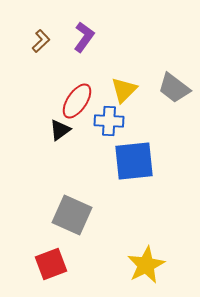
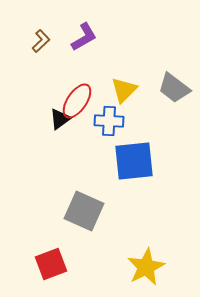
purple L-shape: rotated 24 degrees clockwise
black triangle: moved 11 px up
gray square: moved 12 px right, 4 px up
yellow star: moved 2 px down
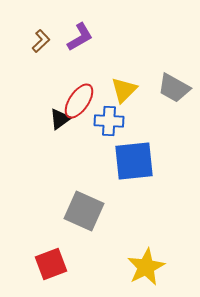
purple L-shape: moved 4 px left
gray trapezoid: rotated 8 degrees counterclockwise
red ellipse: moved 2 px right
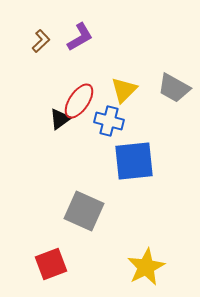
blue cross: rotated 12 degrees clockwise
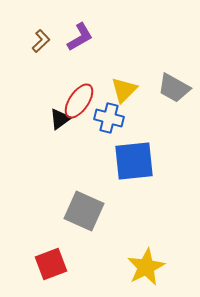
blue cross: moved 3 px up
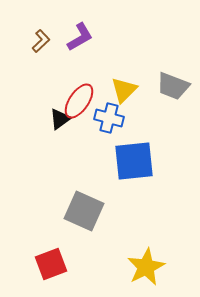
gray trapezoid: moved 1 px left, 2 px up; rotated 8 degrees counterclockwise
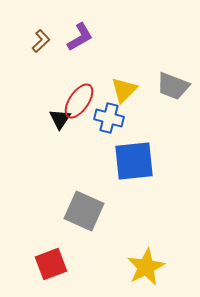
black triangle: rotated 20 degrees counterclockwise
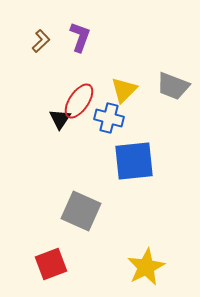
purple L-shape: rotated 40 degrees counterclockwise
gray square: moved 3 px left
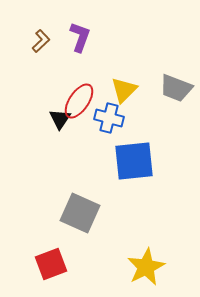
gray trapezoid: moved 3 px right, 2 px down
gray square: moved 1 px left, 2 px down
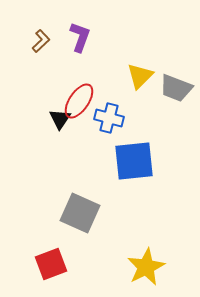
yellow triangle: moved 16 px right, 14 px up
